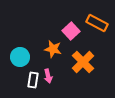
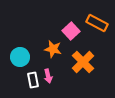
white rectangle: rotated 21 degrees counterclockwise
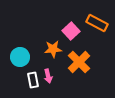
orange star: rotated 18 degrees counterclockwise
orange cross: moved 4 px left
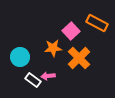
orange star: moved 1 px up
orange cross: moved 4 px up
pink arrow: rotated 96 degrees clockwise
white rectangle: rotated 42 degrees counterclockwise
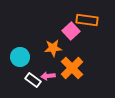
orange rectangle: moved 10 px left, 3 px up; rotated 20 degrees counterclockwise
orange cross: moved 7 px left, 10 px down
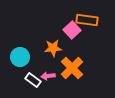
pink square: moved 1 px right, 1 px up
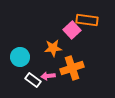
orange cross: rotated 25 degrees clockwise
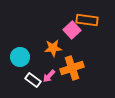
pink arrow: moved 1 px right; rotated 40 degrees counterclockwise
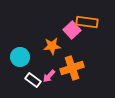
orange rectangle: moved 2 px down
orange star: moved 1 px left, 2 px up
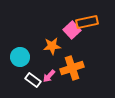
orange rectangle: rotated 20 degrees counterclockwise
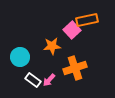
orange rectangle: moved 2 px up
orange cross: moved 3 px right
pink arrow: moved 4 px down
